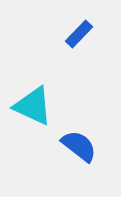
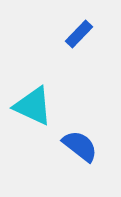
blue semicircle: moved 1 px right
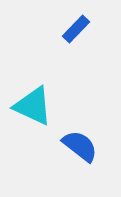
blue rectangle: moved 3 px left, 5 px up
